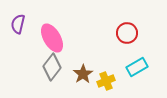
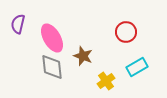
red circle: moved 1 px left, 1 px up
gray diamond: rotated 44 degrees counterclockwise
brown star: moved 18 px up; rotated 18 degrees counterclockwise
yellow cross: rotated 12 degrees counterclockwise
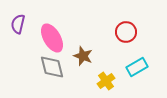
gray diamond: rotated 8 degrees counterclockwise
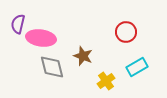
pink ellipse: moved 11 px left; rotated 52 degrees counterclockwise
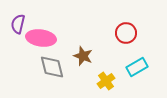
red circle: moved 1 px down
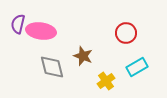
pink ellipse: moved 7 px up
